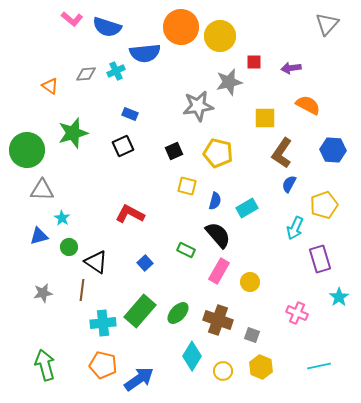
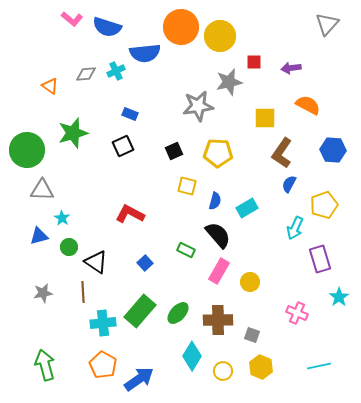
yellow pentagon at (218, 153): rotated 12 degrees counterclockwise
brown line at (82, 290): moved 1 px right, 2 px down; rotated 10 degrees counterclockwise
brown cross at (218, 320): rotated 20 degrees counterclockwise
orange pentagon at (103, 365): rotated 16 degrees clockwise
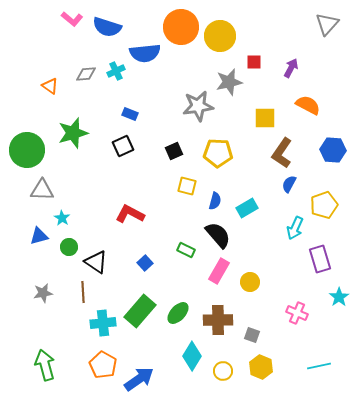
purple arrow at (291, 68): rotated 126 degrees clockwise
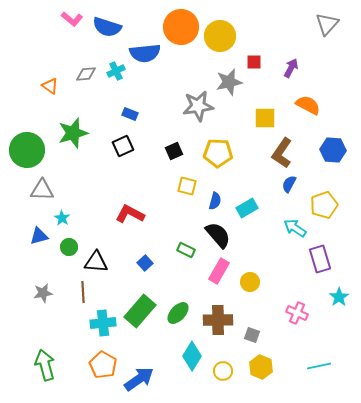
cyan arrow at (295, 228): rotated 100 degrees clockwise
black triangle at (96, 262): rotated 30 degrees counterclockwise
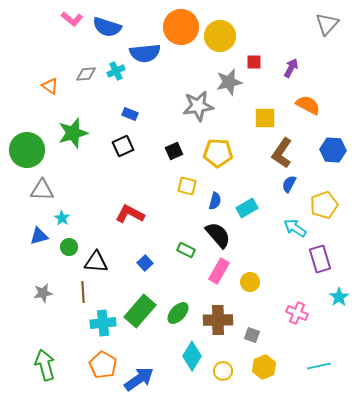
yellow hexagon at (261, 367): moved 3 px right; rotated 15 degrees clockwise
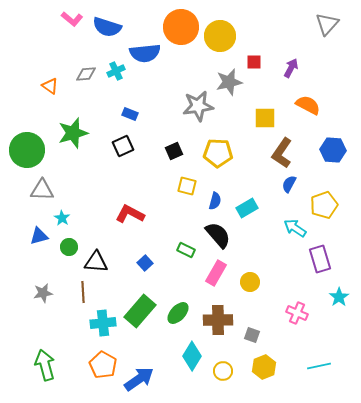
pink rectangle at (219, 271): moved 3 px left, 2 px down
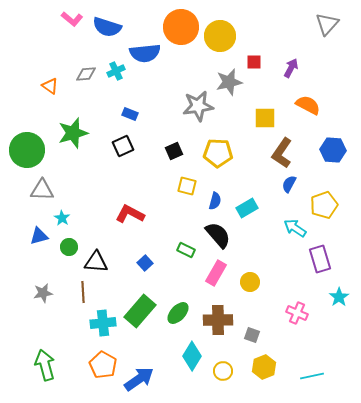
cyan line at (319, 366): moved 7 px left, 10 px down
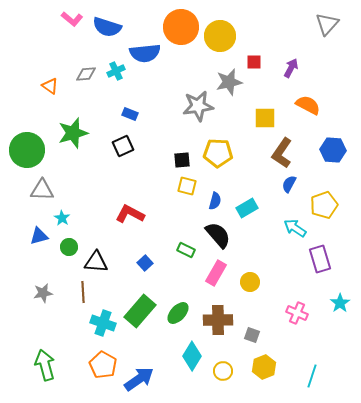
black square at (174, 151): moved 8 px right, 9 px down; rotated 18 degrees clockwise
cyan star at (339, 297): moved 1 px right, 6 px down
cyan cross at (103, 323): rotated 25 degrees clockwise
cyan line at (312, 376): rotated 60 degrees counterclockwise
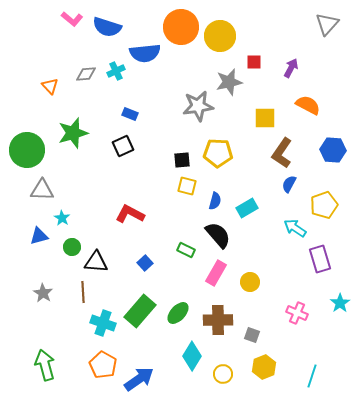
orange triangle at (50, 86): rotated 12 degrees clockwise
green circle at (69, 247): moved 3 px right
gray star at (43, 293): rotated 30 degrees counterclockwise
yellow circle at (223, 371): moved 3 px down
